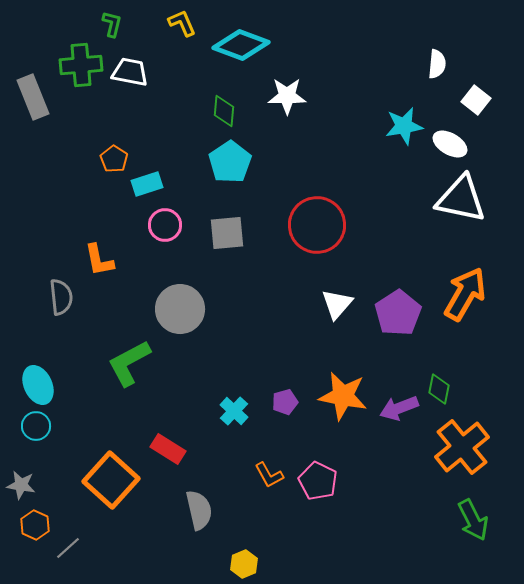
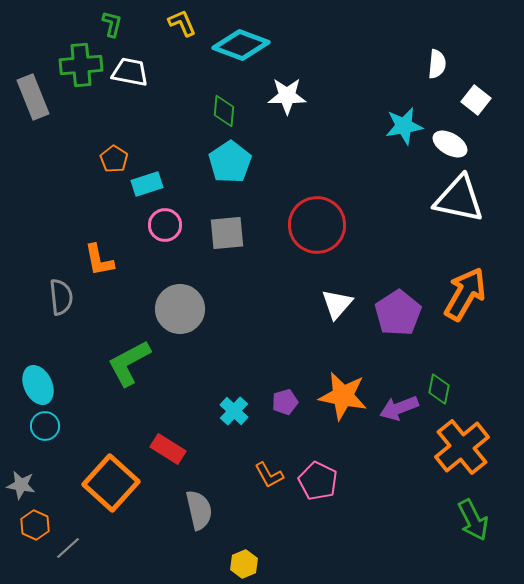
white triangle at (461, 199): moved 2 px left
cyan circle at (36, 426): moved 9 px right
orange square at (111, 480): moved 3 px down
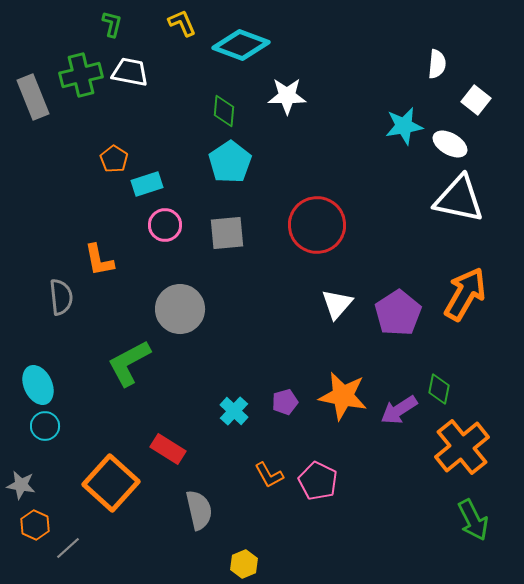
green cross at (81, 65): moved 10 px down; rotated 9 degrees counterclockwise
purple arrow at (399, 408): moved 2 px down; rotated 12 degrees counterclockwise
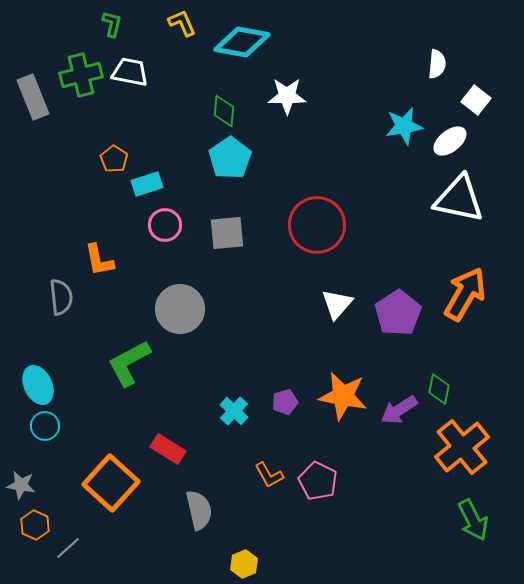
cyan diamond at (241, 45): moved 1 px right, 3 px up; rotated 10 degrees counterclockwise
white ellipse at (450, 144): moved 3 px up; rotated 68 degrees counterclockwise
cyan pentagon at (230, 162): moved 4 px up
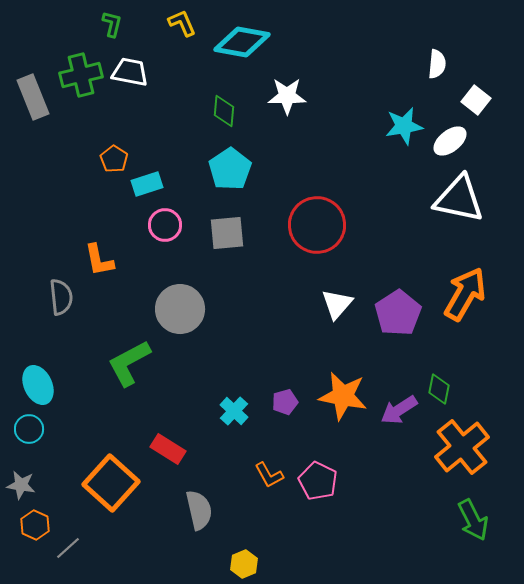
cyan pentagon at (230, 158): moved 11 px down
cyan circle at (45, 426): moved 16 px left, 3 px down
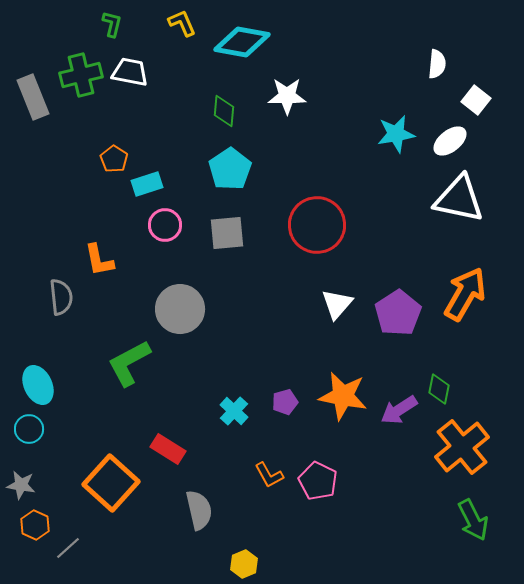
cyan star at (404, 126): moved 8 px left, 8 px down
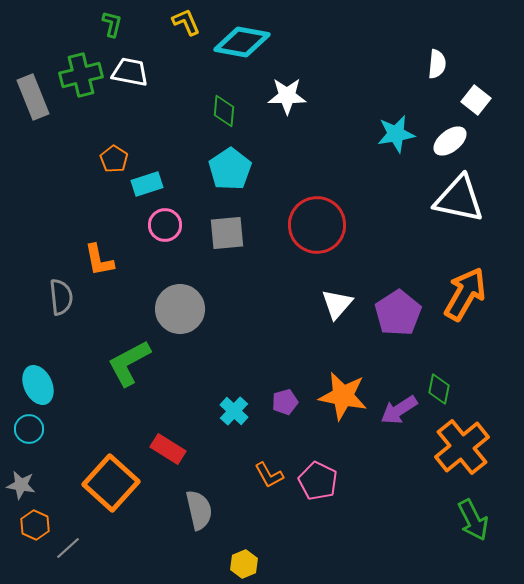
yellow L-shape at (182, 23): moved 4 px right, 1 px up
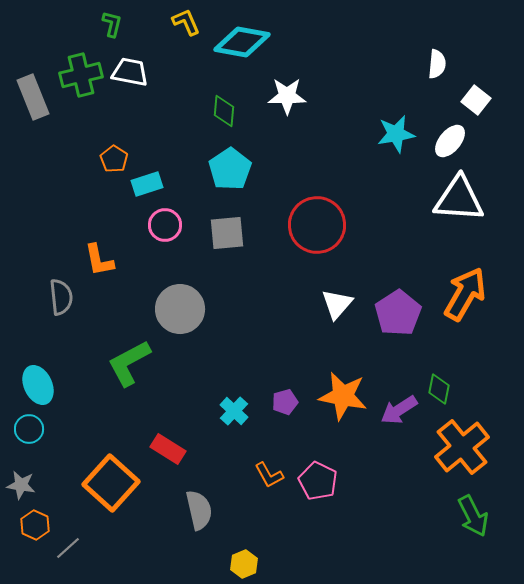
white ellipse at (450, 141): rotated 12 degrees counterclockwise
white triangle at (459, 199): rotated 8 degrees counterclockwise
green arrow at (473, 520): moved 4 px up
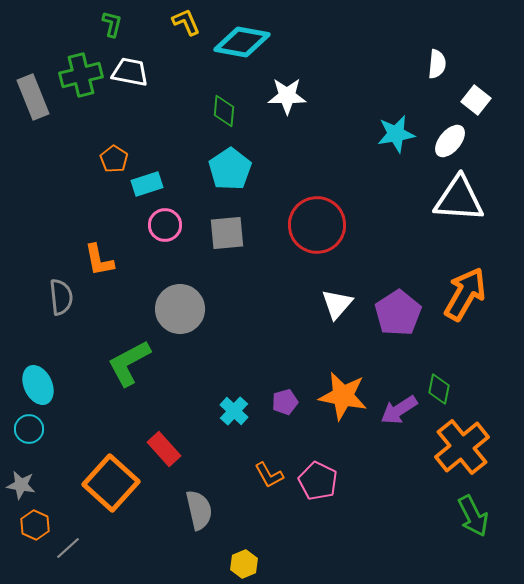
red rectangle at (168, 449): moved 4 px left; rotated 16 degrees clockwise
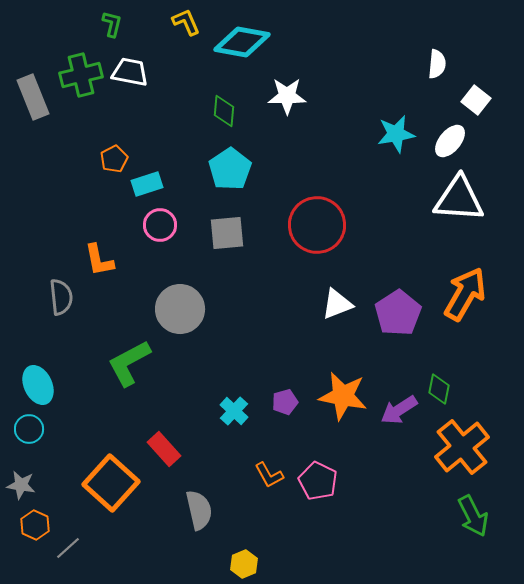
orange pentagon at (114, 159): rotated 12 degrees clockwise
pink circle at (165, 225): moved 5 px left
white triangle at (337, 304): rotated 28 degrees clockwise
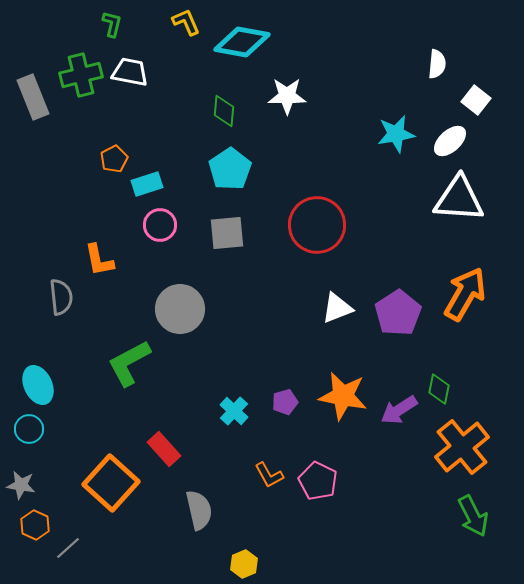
white ellipse at (450, 141): rotated 8 degrees clockwise
white triangle at (337, 304): moved 4 px down
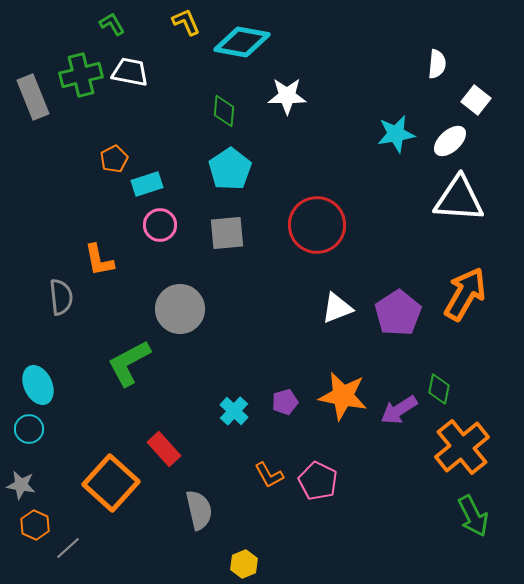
green L-shape at (112, 24): rotated 44 degrees counterclockwise
